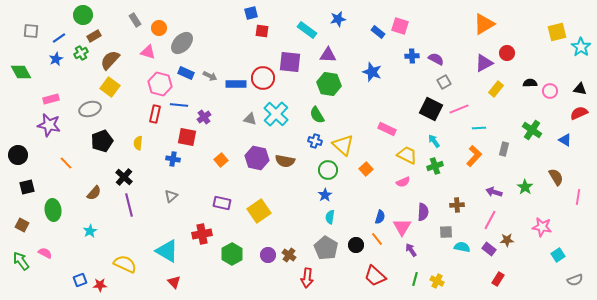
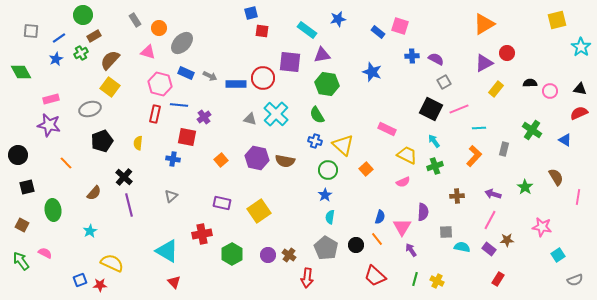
yellow square at (557, 32): moved 12 px up
purple triangle at (328, 55): moved 6 px left; rotated 12 degrees counterclockwise
green hexagon at (329, 84): moved 2 px left
purple arrow at (494, 192): moved 1 px left, 2 px down
brown cross at (457, 205): moved 9 px up
yellow semicircle at (125, 264): moved 13 px left, 1 px up
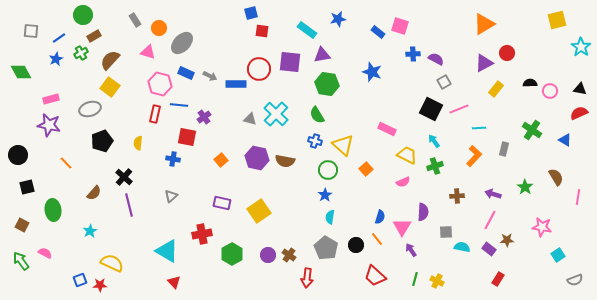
blue cross at (412, 56): moved 1 px right, 2 px up
red circle at (263, 78): moved 4 px left, 9 px up
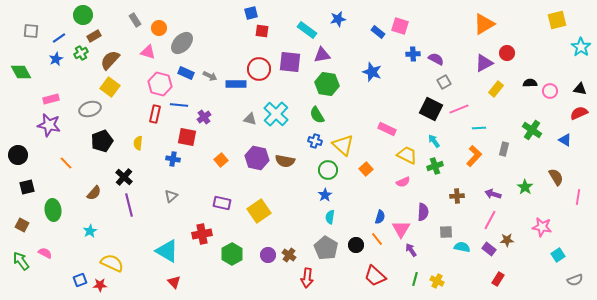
pink triangle at (402, 227): moved 1 px left, 2 px down
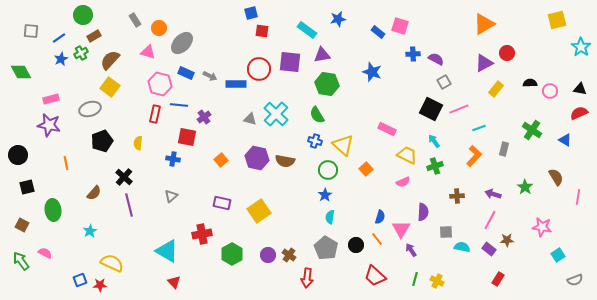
blue star at (56, 59): moved 5 px right
cyan line at (479, 128): rotated 16 degrees counterclockwise
orange line at (66, 163): rotated 32 degrees clockwise
